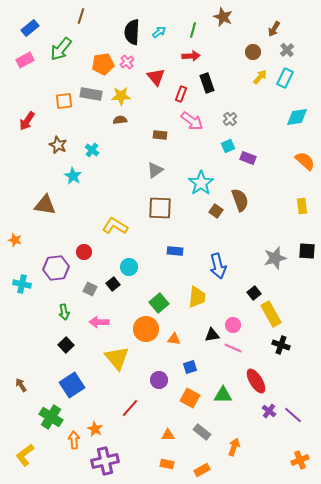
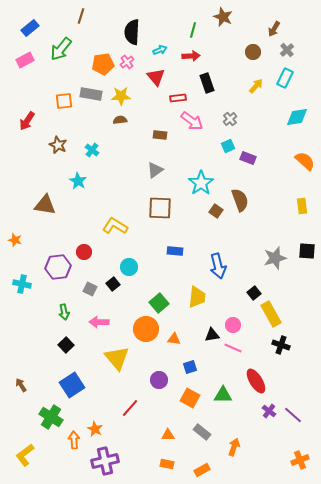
cyan arrow at (159, 32): moved 1 px right, 18 px down; rotated 16 degrees clockwise
yellow arrow at (260, 77): moved 4 px left, 9 px down
red rectangle at (181, 94): moved 3 px left, 4 px down; rotated 63 degrees clockwise
cyan star at (73, 176): moved 5 px right, 5 px down
purple hexagon at (56, 268): moved 2 px right, 1 px up
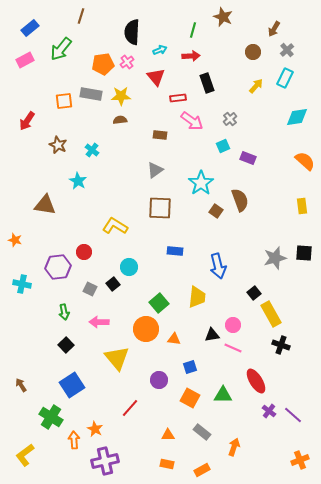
cyan square at (228, 146): moved 5 px left
black square at (307, 251): moved 3 px left, 2 px down
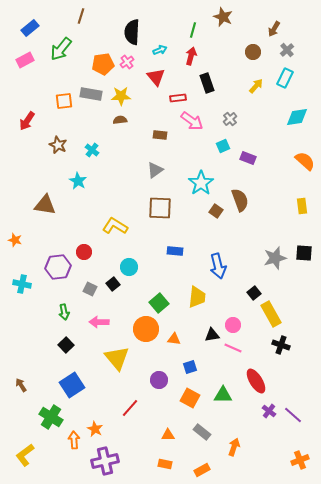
red arrow at (191, 56): rotated 72 degrees counterclockwise
orange rectangle at (167, 464): moved 2 px left
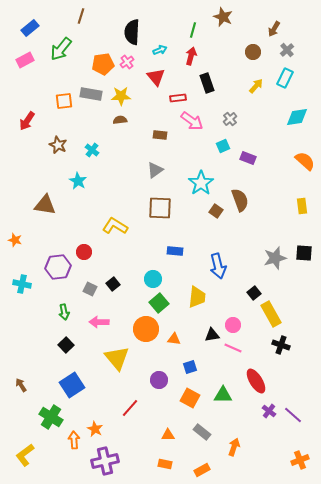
cyan circle at (129, 267): moved 24 px right, 12 px down
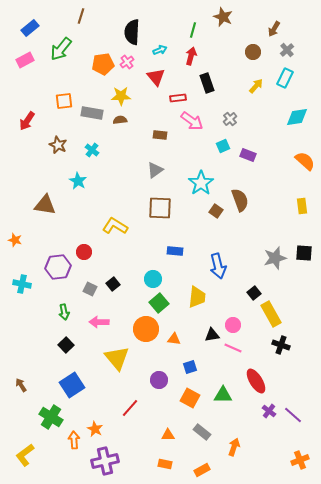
gray rectangle at (91, 94): moved 1 px right, 19 px down
purple rectangle at (248, 158): moved 3 px up
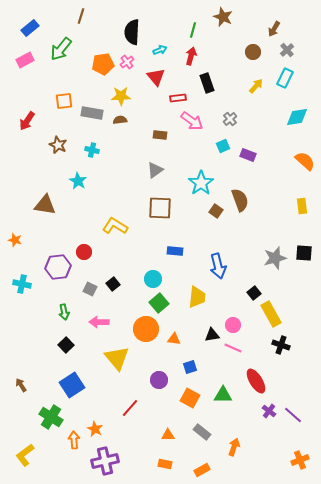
cyan cross at (92, 150): rotated 24 degrees counterclockwise
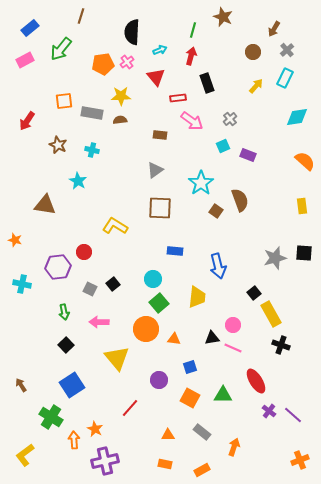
black triangle at (212, 335): moved 3 px down
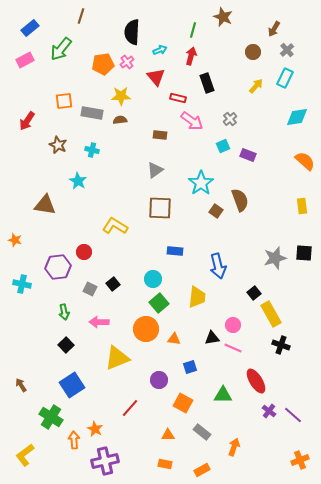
red rectangle at (178, 98): rotated 21 degrees clockwise
yellow triangle at (117, 358): rotated 48 degrees clockwise
orange square at (190, 398): moved 7 px left, 5 px down
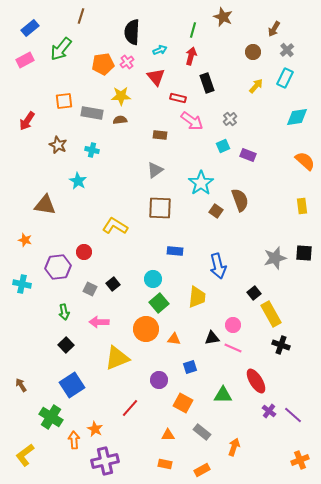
orange star at (15, 240): moved 10 px right
